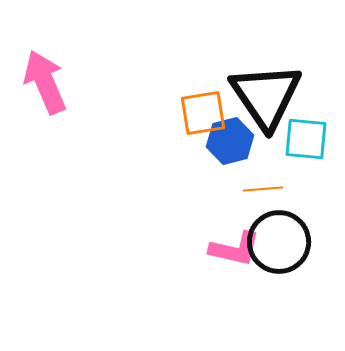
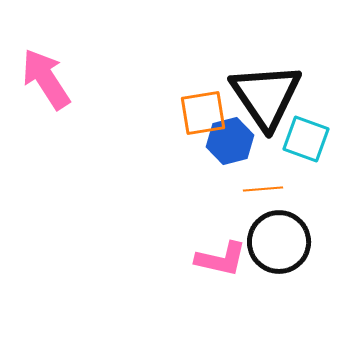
pink arrow: moved 1 px right, 3 px up; rotated 10 degrees counterclockwise
cyan square: rotated 15 degrees clockwise
pink L-shape: moved 14 px left, 10 px down
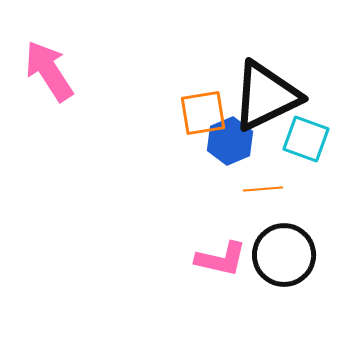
pink arrow: moved 3 px right, 8 px up
black triangle: rotated 38 degrees clockwise
blue hexagon: rotated 9 degrees counterclockwise
black circle: moved 5 px right, 13 px down
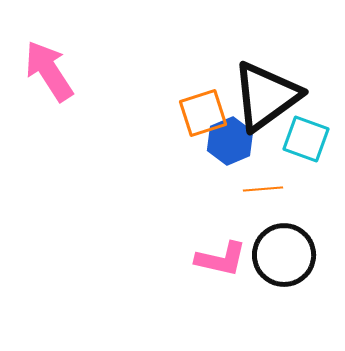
black triangle: rotated 10 degrees counterclockwise
orange square: rotated 9 degrees counterclockwise
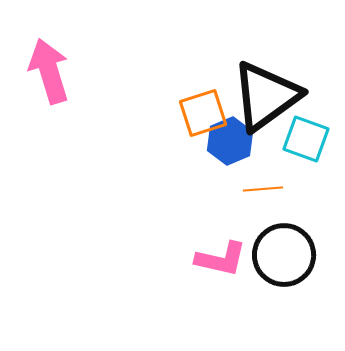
pink arrow: rotated 16 degrees clockwise
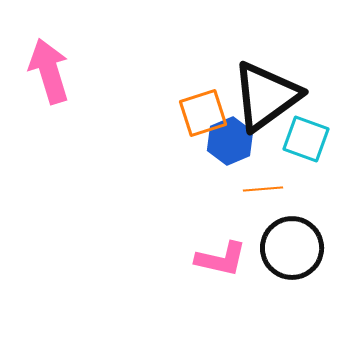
black circle: moved 8 px right, 7 px up
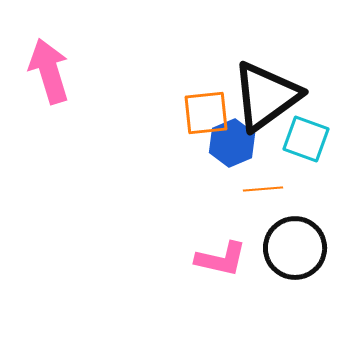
orange square: moved 3 px right; rotated 12 degrees clockwise
blue hexagon: moved 2 px right, 2 px down
black circle: moved 3 px right
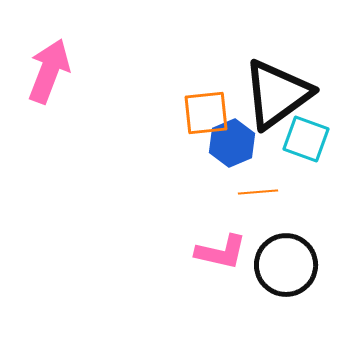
pink arrow: rotated 38 degrees clockwise
black triangle: moved 11 px right, 2 px up
orange line: moved 5 px left, 3 px down
black circle: moved 9 px left, 17 px down
pink L-shape: moved 7 px up
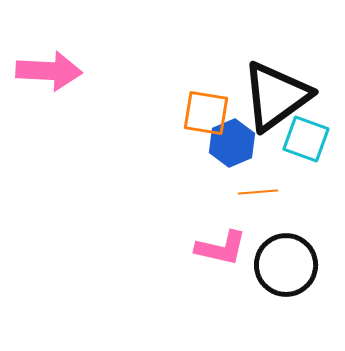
pink arrow: rotated 72 degrees clockwise
black triangle: moved 1 px left, 2 px down
orange square: rotated 15 degrees clockwise
pink L-shape: moved 4 px up
